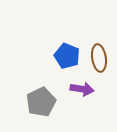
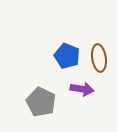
gray pentagon: rotated 20 degrees counterclockwise
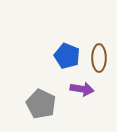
brown ellipse: rotated 8 degrees clockwise
gray pentagon: moved 2 px down
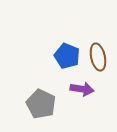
brown ellipse: moved 1 px left, 1 px up; rotated 12 degrees counterclockwise
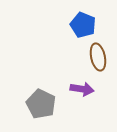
blue pentagon: moved 16 px right, 31 px up
